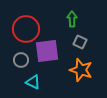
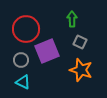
purple square: rotated 15 degrees counterclockwise
cyan triangle: moved 10 px left
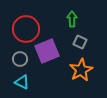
gray circle: moved 1 px left, 1 px up
orange star: rotated 25 degrees clockwise
cyan triangle: moved 1 px left
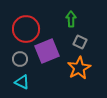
green arrow: moved 1 px left
orange star: moved 2 px left, 2 px up
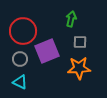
green arrow: rotated 14 degrees clockwise
red circle: moved 3 px left, 2 px down
gray square: rotated 24 degrees counterclockwise
orange star: rotated 25 degrees clockwise
cyan triangle: moved 2 px left
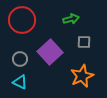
green arrow: rotated 63 degrees clockwise
red circle: moved 1 px left, 11 px up
gray square: moved 4 px right
purple square: moved 3 px right, 1 px down; rotated 20 degrees counterclockwise
orange star: moved 3 px right, 8 px down; rotated 20 degrees counterclockwise
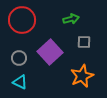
gray circle: moved 1 px left, 1 px up
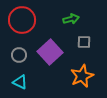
gray circle: moved 3 px up
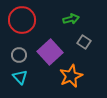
gray square: rotated 32 degrees clockwise
orange star: moved 11 px left
cyan triangle: moved 5 px up; rotated 21 degrees clockwise
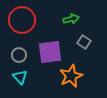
purple square: rotated 35 degrees clockwise
